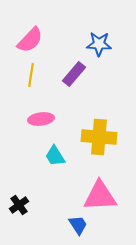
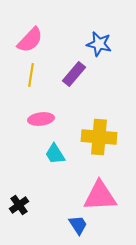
blue star: rotated 10 degrees clockwise
cyan trapezoid: moved 2 px up
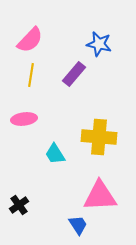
pink ellipse: moved 17 px left
